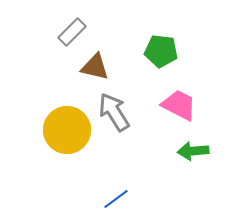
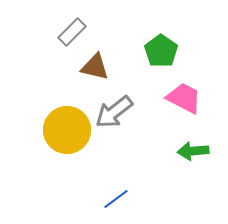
green pentagon: rotated 28 degrees clockwise
pink trapezoid: moved 5 px right, 7 px up
gray arrow: rotated 96 degrees counterclockwise
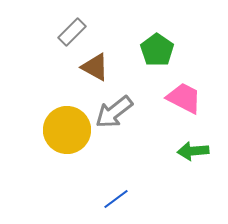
green pentagon: moved 4 px left, 1 px up
brown triangle: rotated 16 degrees clockwise
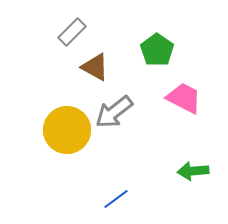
green arrow: moved 20 px down
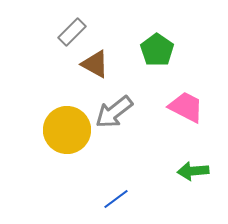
brown triangle: moved 3 px up
pink trapezoid: moved 2 px right, 9 px down
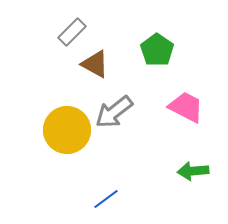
blue line: moved 10 px left
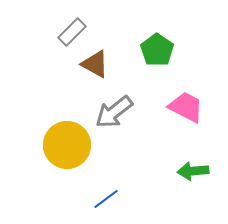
yellow circle: moved 15 px down
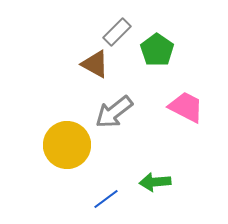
gray rectangle: moved 45 px right
green arrow: moved 38 px left, 11 px down
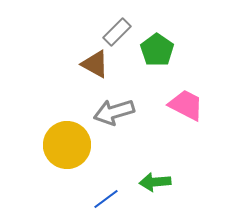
pink trapezoid: moved 2 px up
gray arrow: rotated 21 degrees clockwise
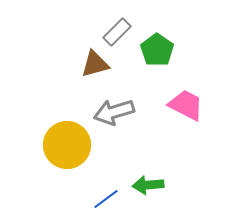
brown triangle: rotated 44 degrees counterclockwise
green arrow: moved 7 px left, 3 px down
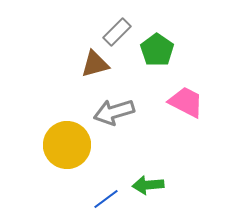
pink trapezoid: moved 3 px up
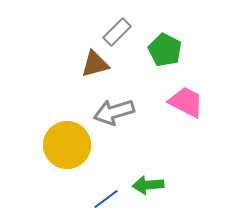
green pentagon: moved 8 px right; rotated 8 degrees counterclockwise
